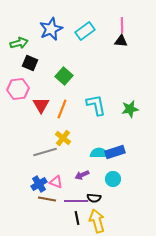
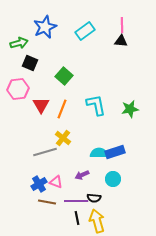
blue star: moved 6 px left, 2 px up
brown line: moved 3 px down
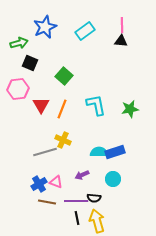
yellow cross: moved 2 px down; rotated 14 degrees counterclockwise
cyan semicircle: moved 1 px up
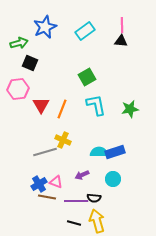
green square: moved 23 px right, 1 px down; rotated 18 degrees clockwise
brown line: moved 5 px up
black line: moved 3 px left, 5 px down; rotated 64 degrees counterclockwise
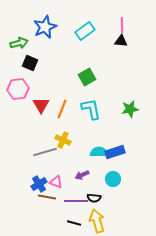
cyan L-shape: moved 5 px left, 4 px down
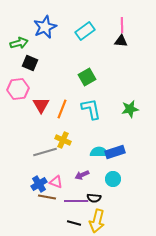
yellow arrow: rotated 150 degrees counterclockwise
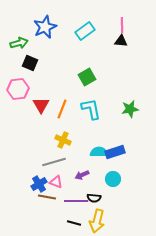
gray line: moved 9 px right, 10 px down
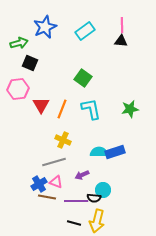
green square: moved 4 px left, 1 px down; rotated 24 degrees counterclockwise
cyan circle: moved 10 px left, 11 px down
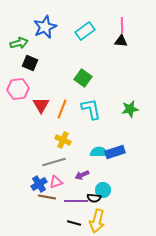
pink triangle: rotated 40 degrees counterclockwise
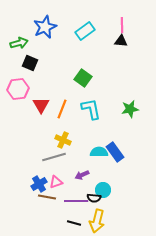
blue rectangle: rotated 72 degrees clockwise
gray line: moved 5 px up
